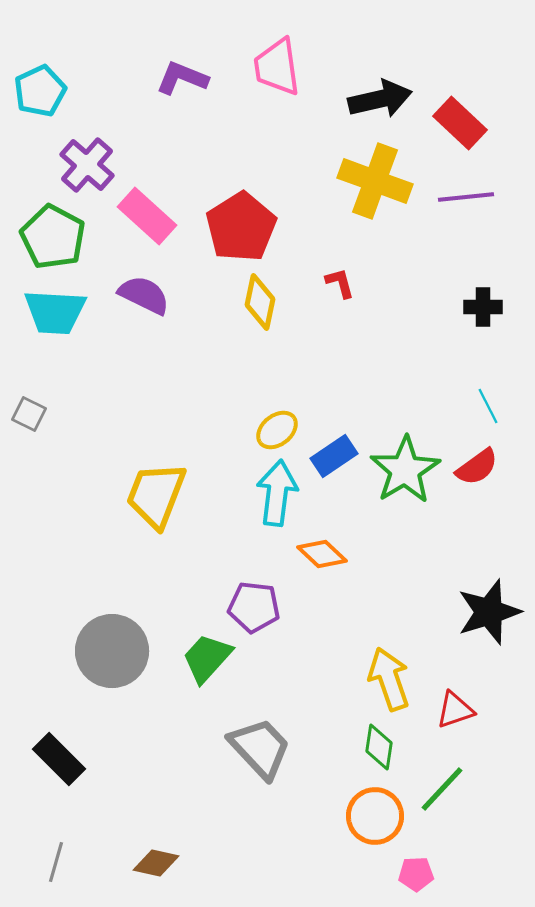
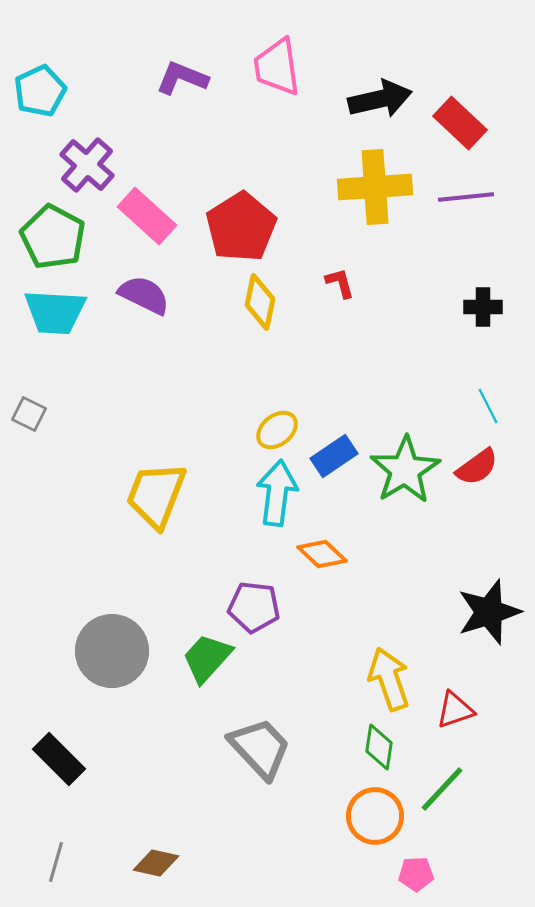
yellow cross: moved 6 px down; rotated 24 degrees counterclockwise
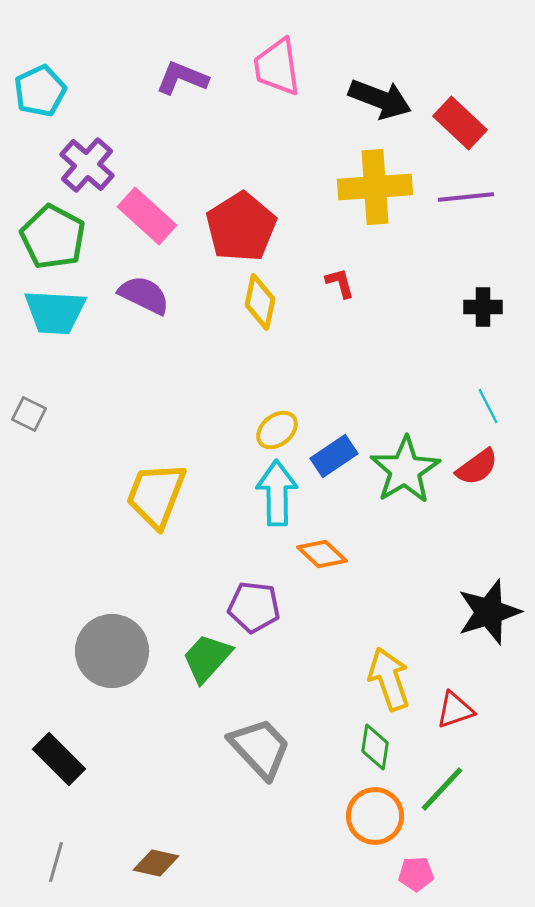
black arrow: rotated 34 degrees clockwise
cyan arrow: rotated 8 degrees counterclockwise
green diamond: moved 4 px left
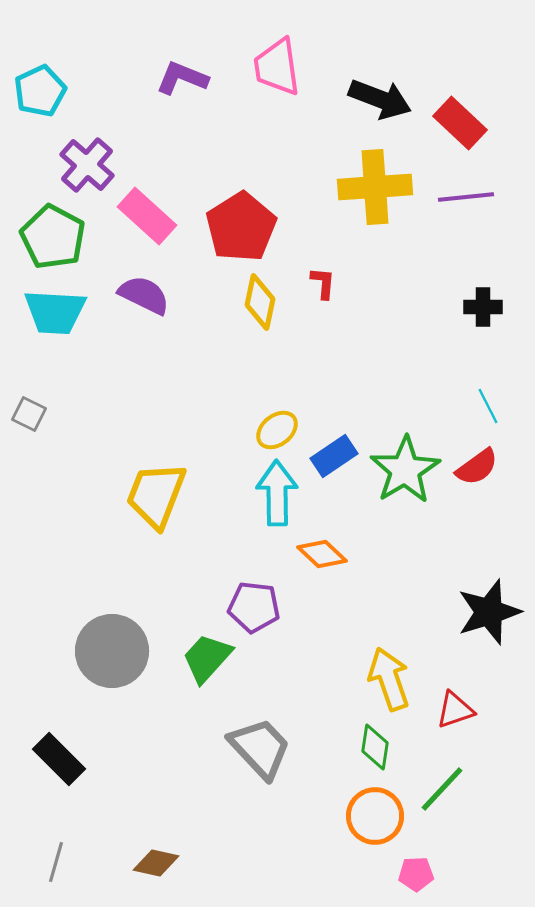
red L-shape: moved 17 px left; rotated 20 degrees clockwise
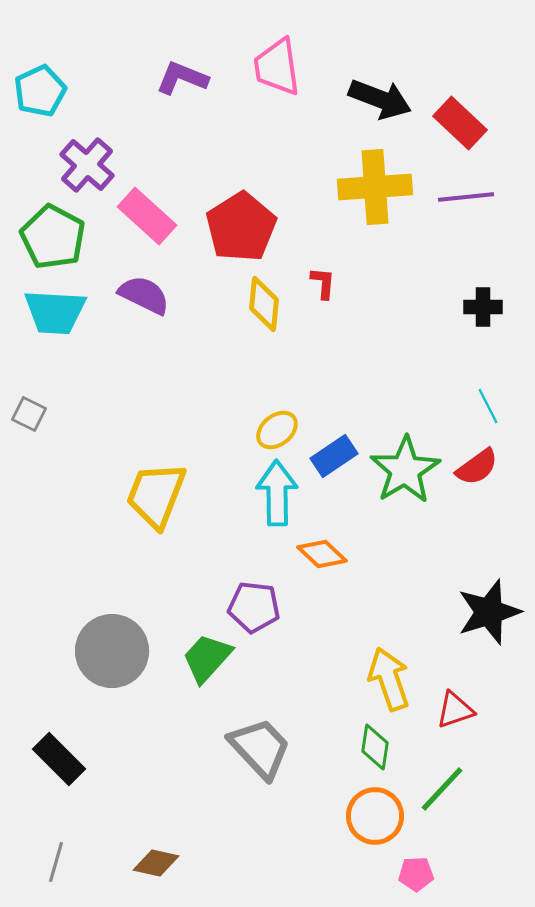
yellow diamond: moved 4 px right, 2 px down; rotated 6 degrees counterclockwise
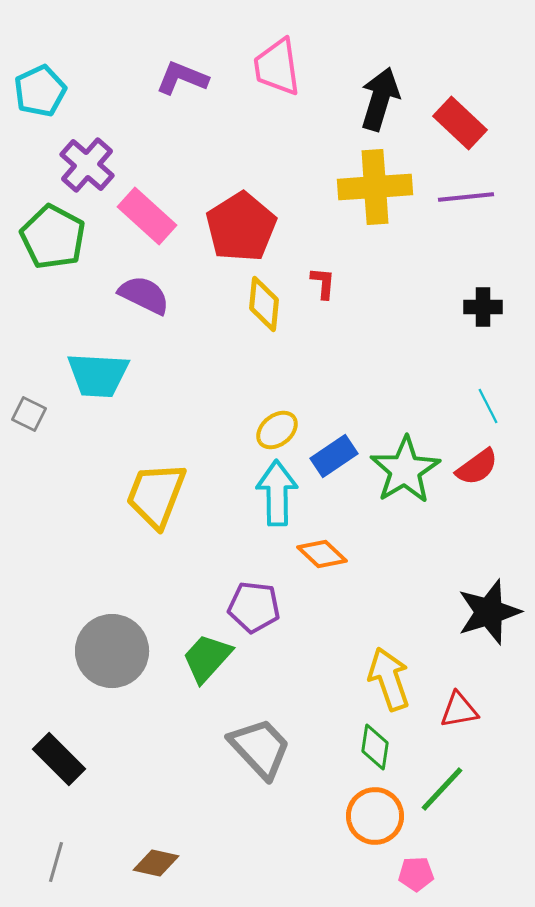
black arrow: rotated 94 degrees counterclockwise
cyan trapezoid: moved 43 px right, 63 px down
red triangle: moved 4 px right; rotated 9 degrees clockwise
